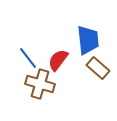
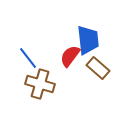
red semicircle: moved 12 px right, 4 px up
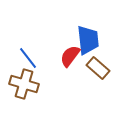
brown cross: moved 16 px left
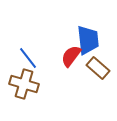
red semicircle: moved 1 px right
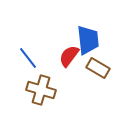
red semicircle: moved 2 px left
brown rectangle: rotated 10 degrees counterclockwise
brown cross: moved 17 px right, 6 px down
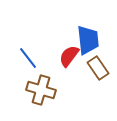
brown rectangle: rotated 25 degrees clockwise
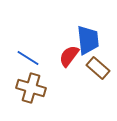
blue line: rotated 20 degrees counterclockwise
brown rectangle: rotated 15 degrees counterclockwise
brown cross: moved 10 px left, 2 px up
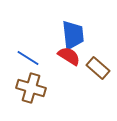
blue trapezoid: moved 15 px left, 5 px up
red semicircle: rotated 85 degrees clockwise
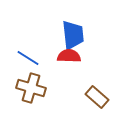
red semicircle: rotated 30 degrees counterclockwise
brown rectangle: moved 1 px left, 29 px down
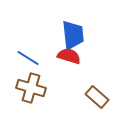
red semicircle: rotated 15 degrees clockwise
